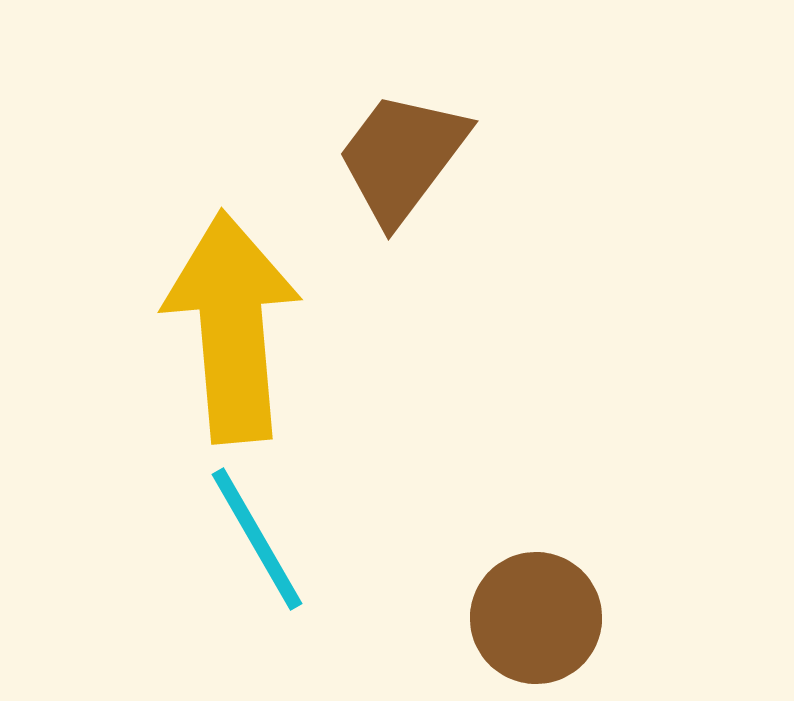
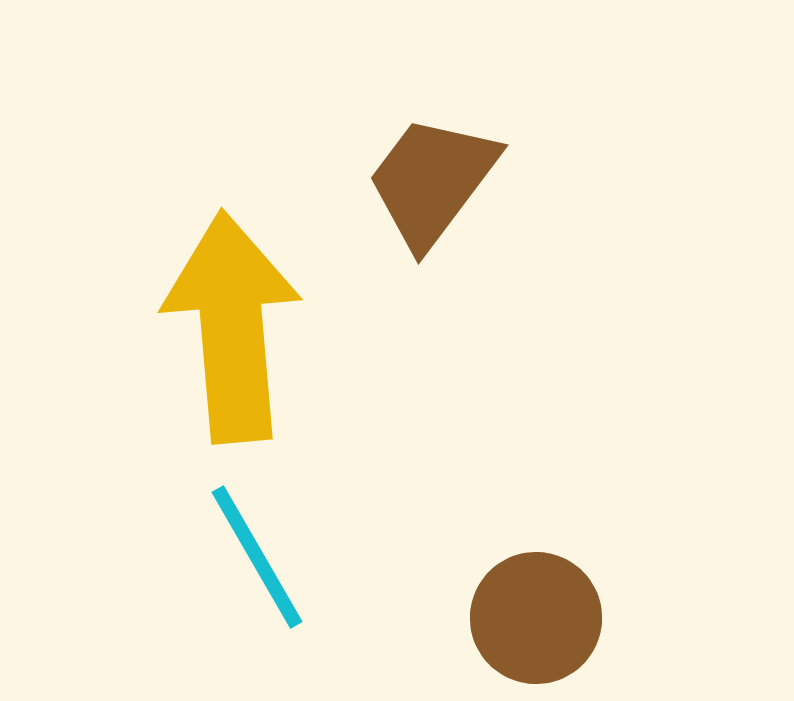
brown trapezoid: moved 30 px right, 24 px down
cyan line: moved 18 px down
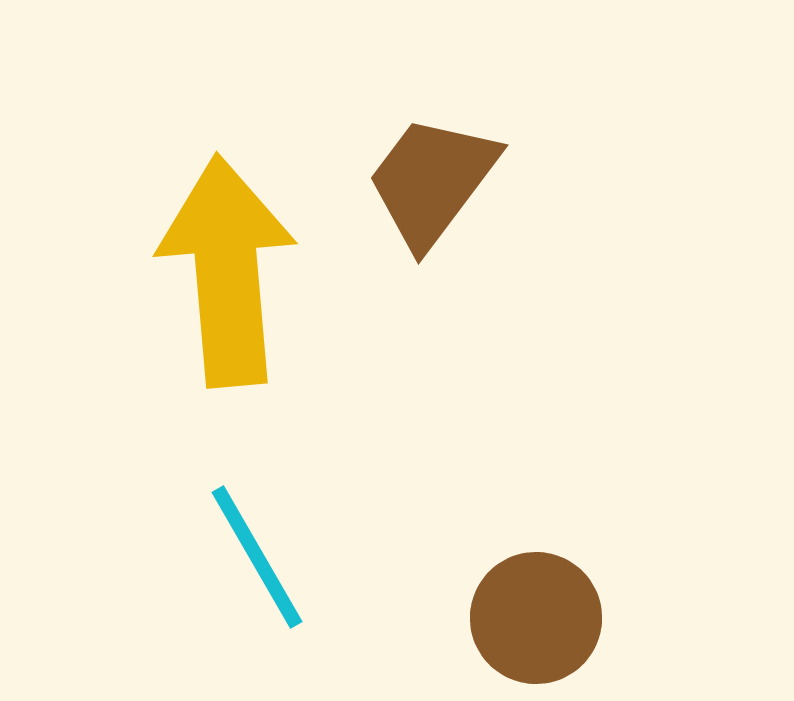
yellow arrow: moved 5 px left, 56 px up
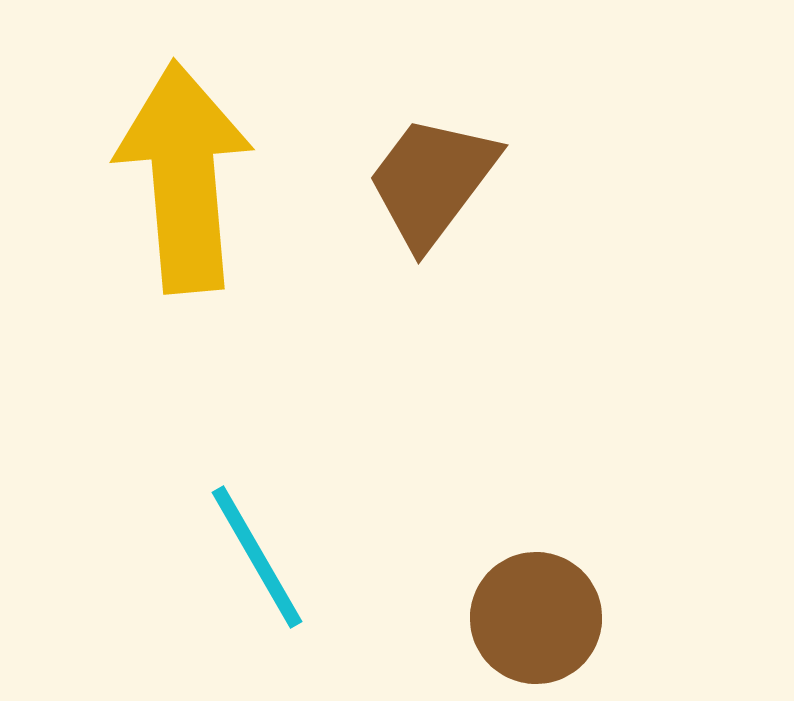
yellow arrow: moved 43 px left, 94 px up
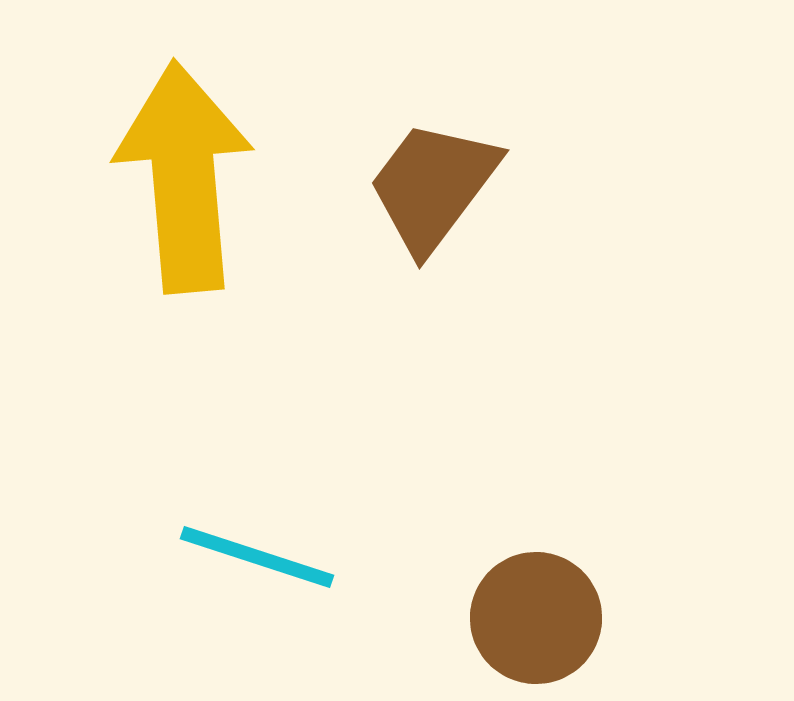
brown trapezoid: moved 1 px right, 5 px down
cyan line: rotated 42 degrees counterclockwise
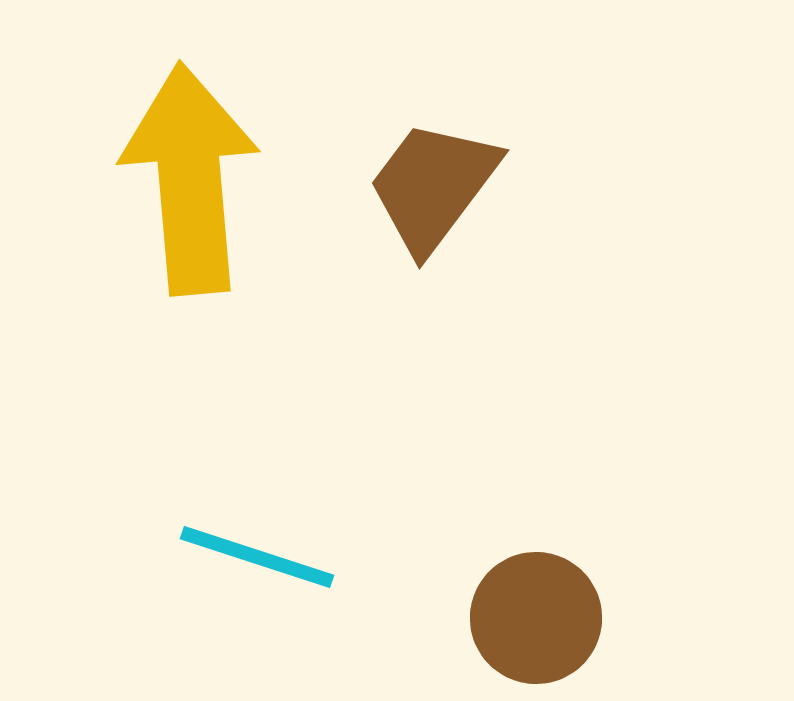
yellow arrow: moved 6 px right, 2 px down
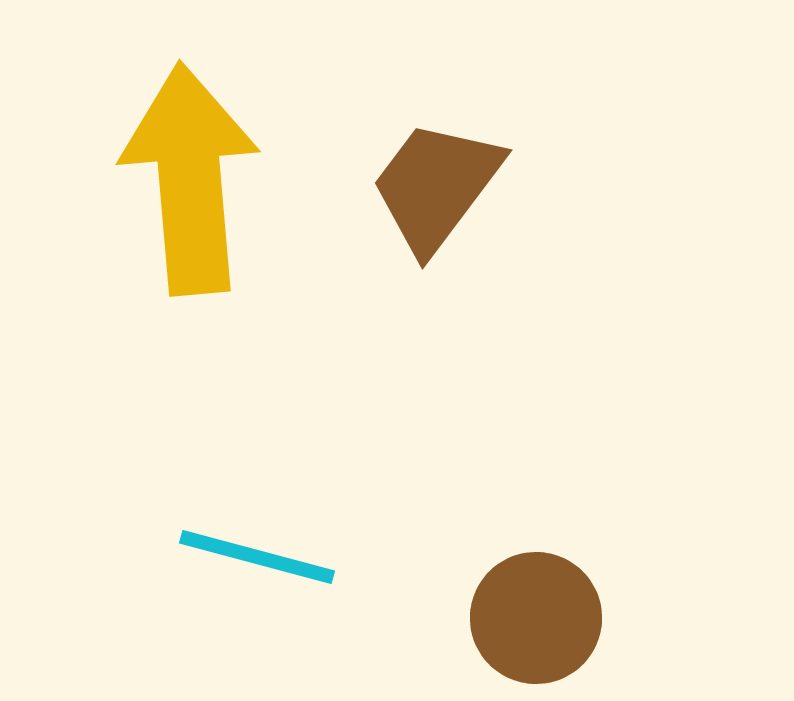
brown trapezoid: moved 3 px right
cyan line: rotated 3 degrees counterclockwise
